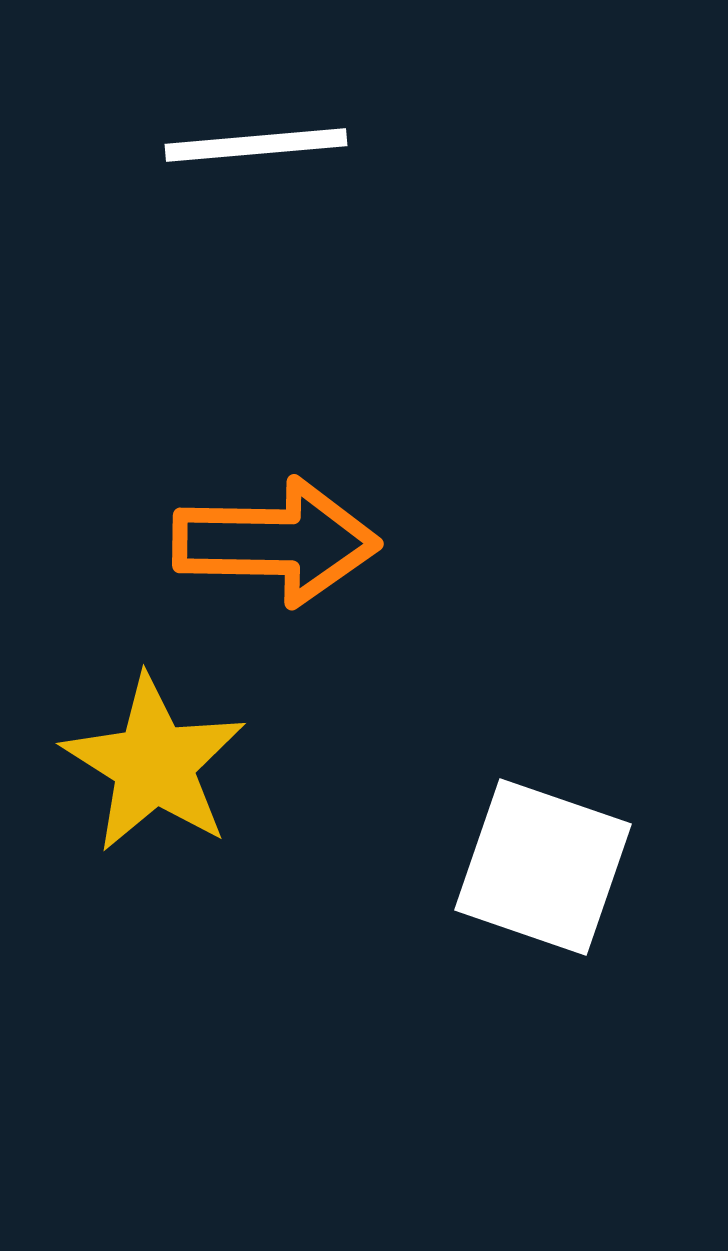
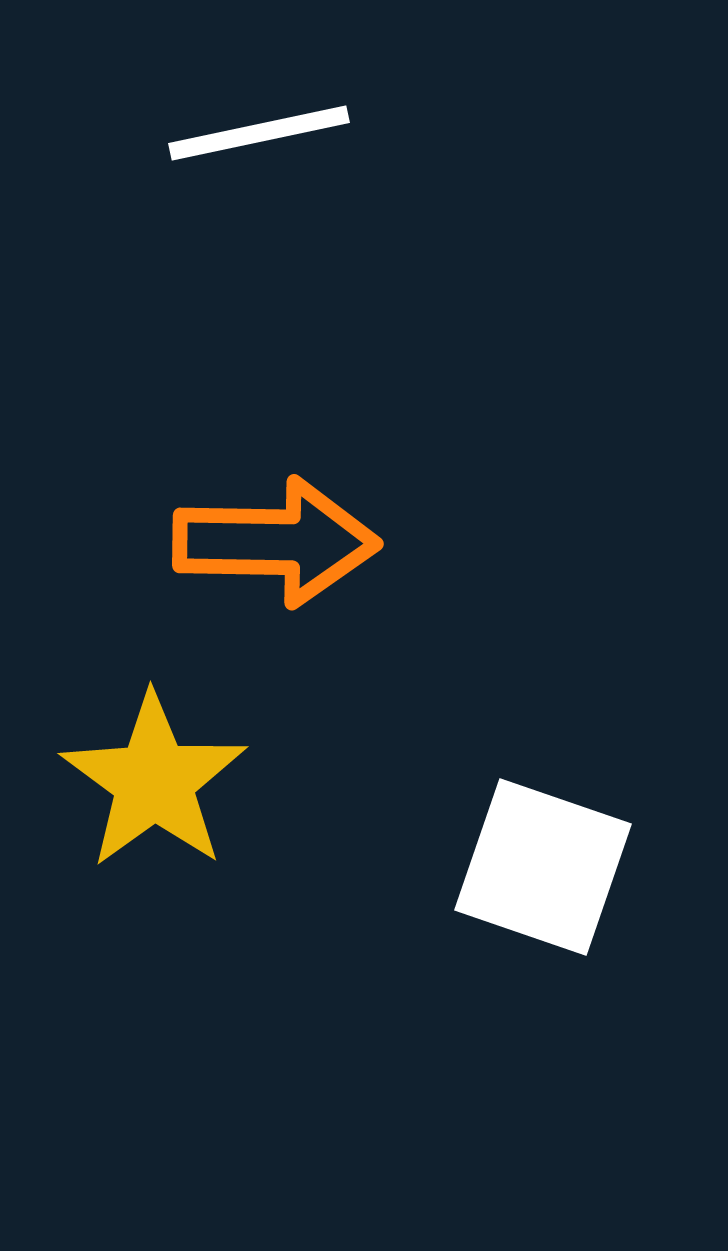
white line: moved 3 px right, 12 px up; rotated 7 degrees counterclockwise
yellow star: moved 17 px down; rotated 4 degrees clockwise
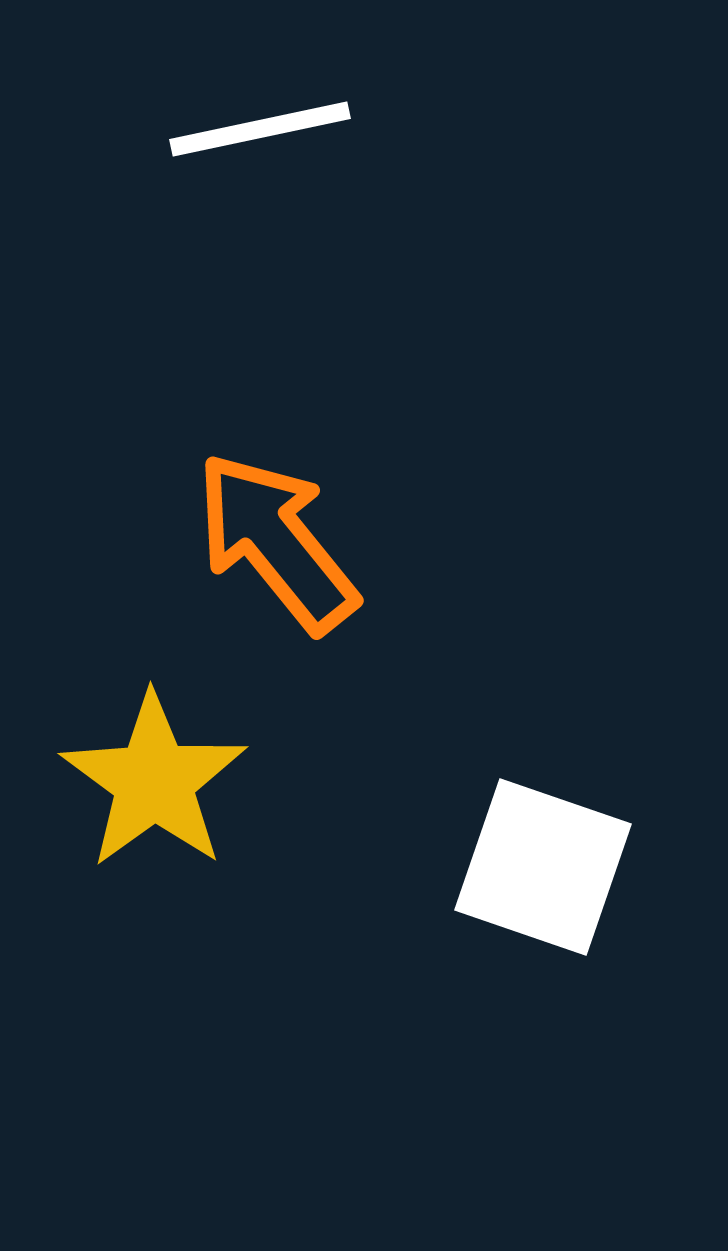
white line: moved 1 px right, 4 px up
orange arrow: rotated 130 degrees counterclockwise
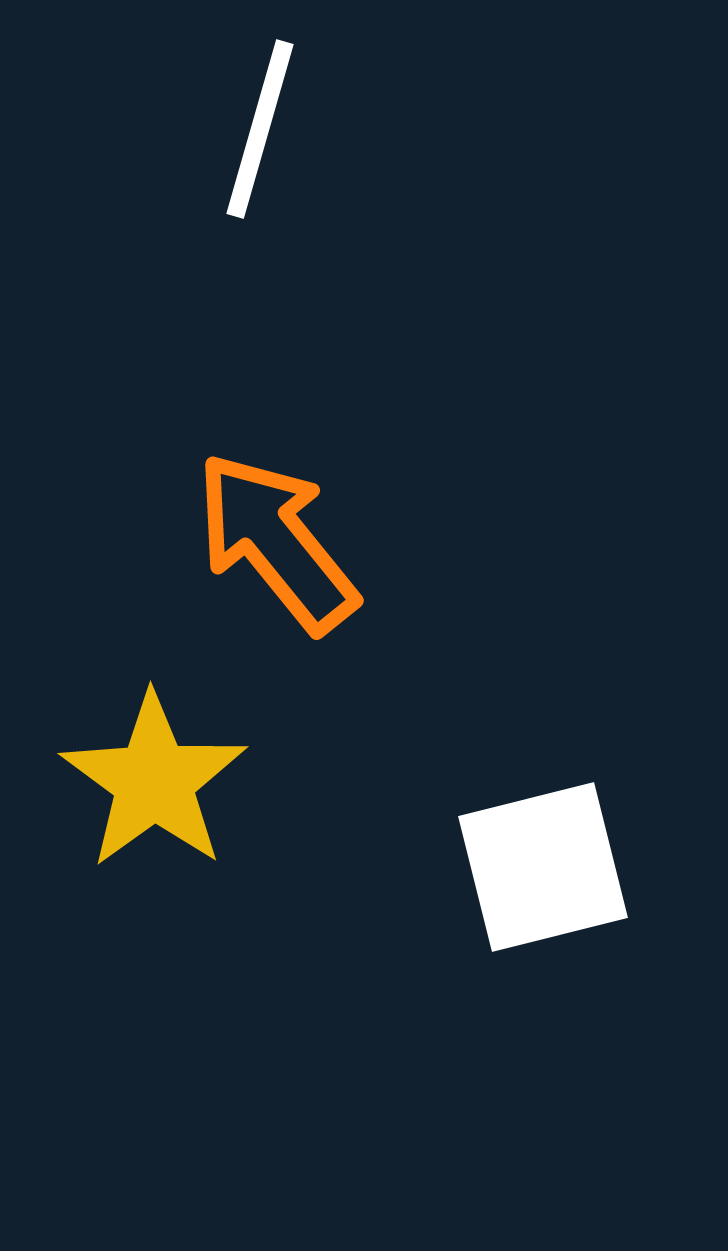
white line: rotated 62 degrees counterclockwise
white square: rotated 33 degrees counterclockwise
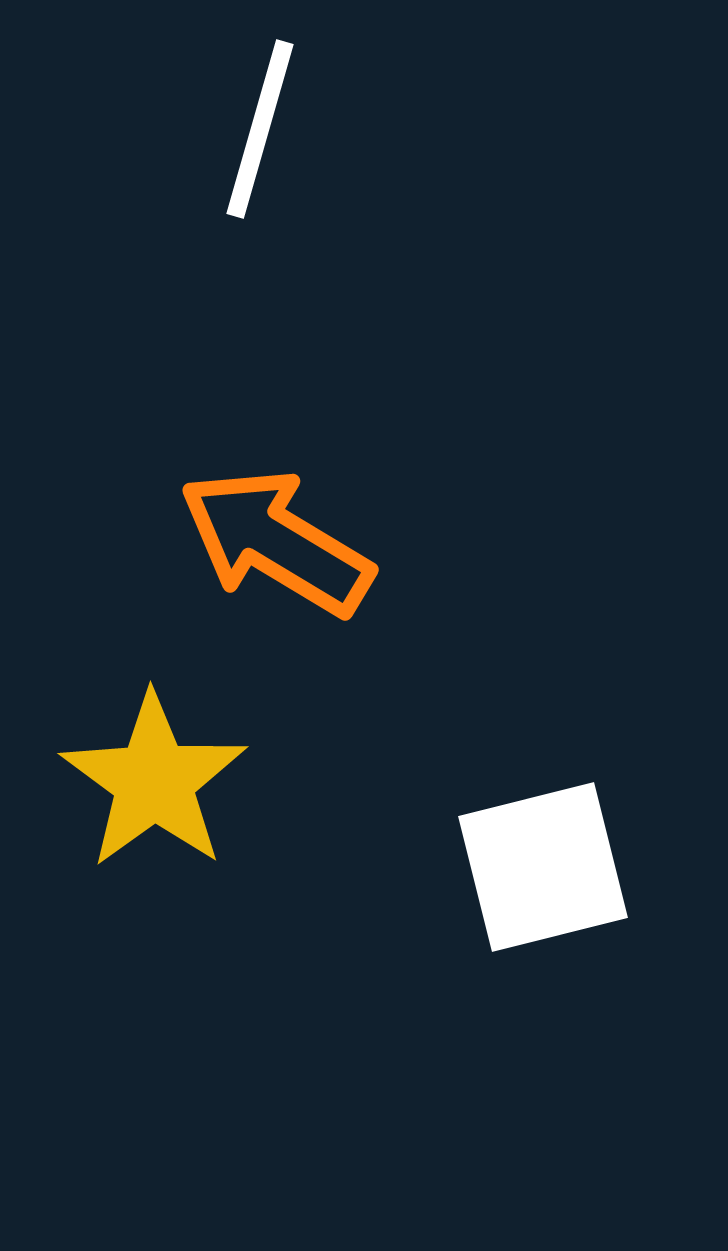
orange arrow: rotated 20 degrees counterclockwise
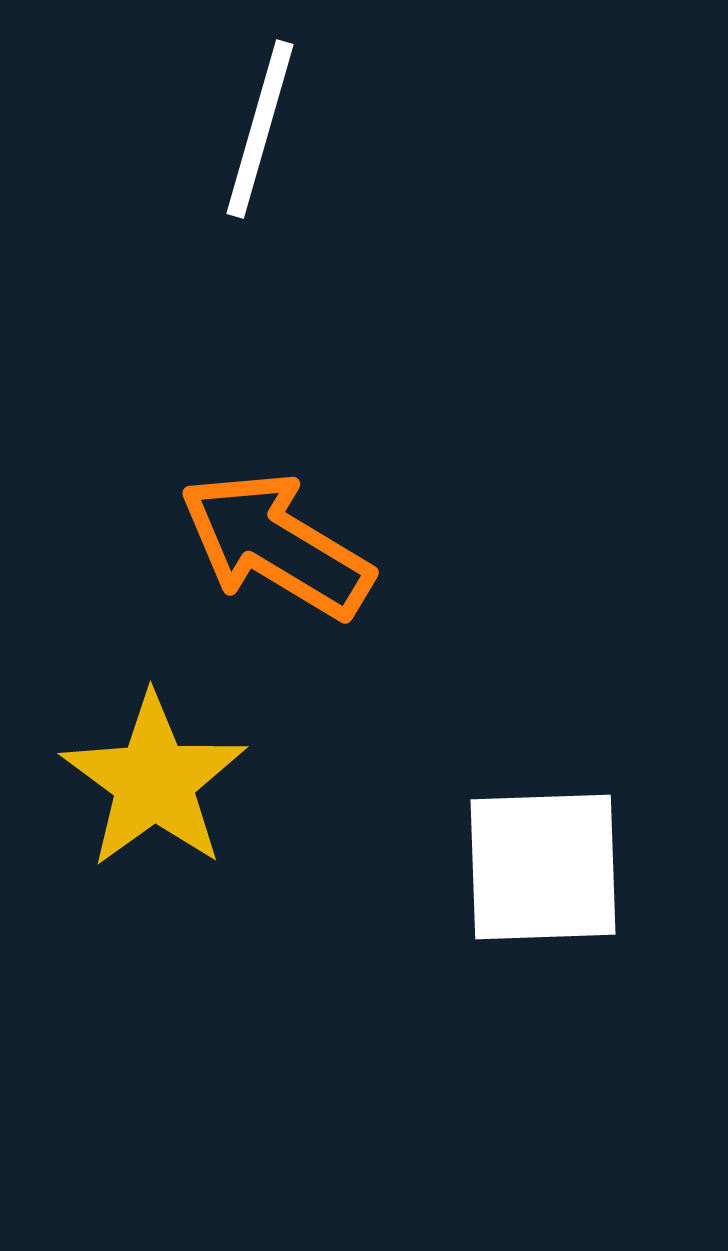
orange arrow: moved 3 px down
white square: rotated 12 degrees clockwise
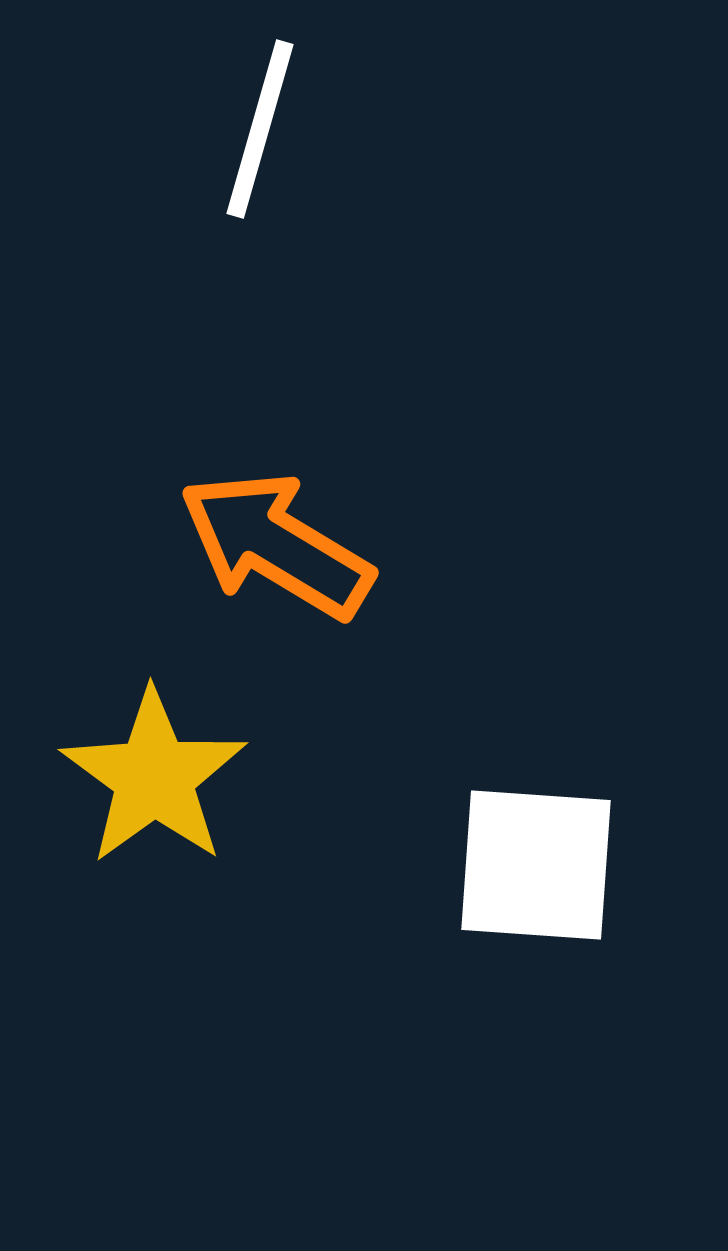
yellow star: moved 4 px up
white square: moved 7 px left, 2 px up; rotated 6 degrees clockwise
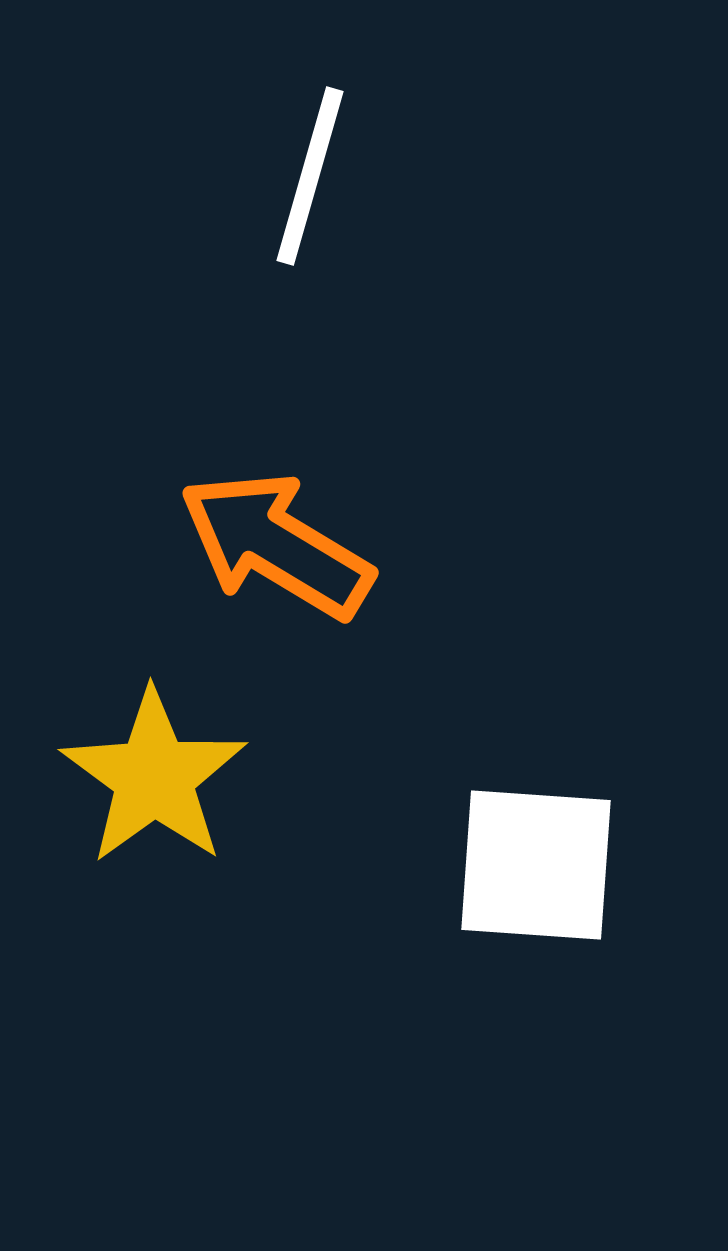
white line: moved 50 px right, 47 px down
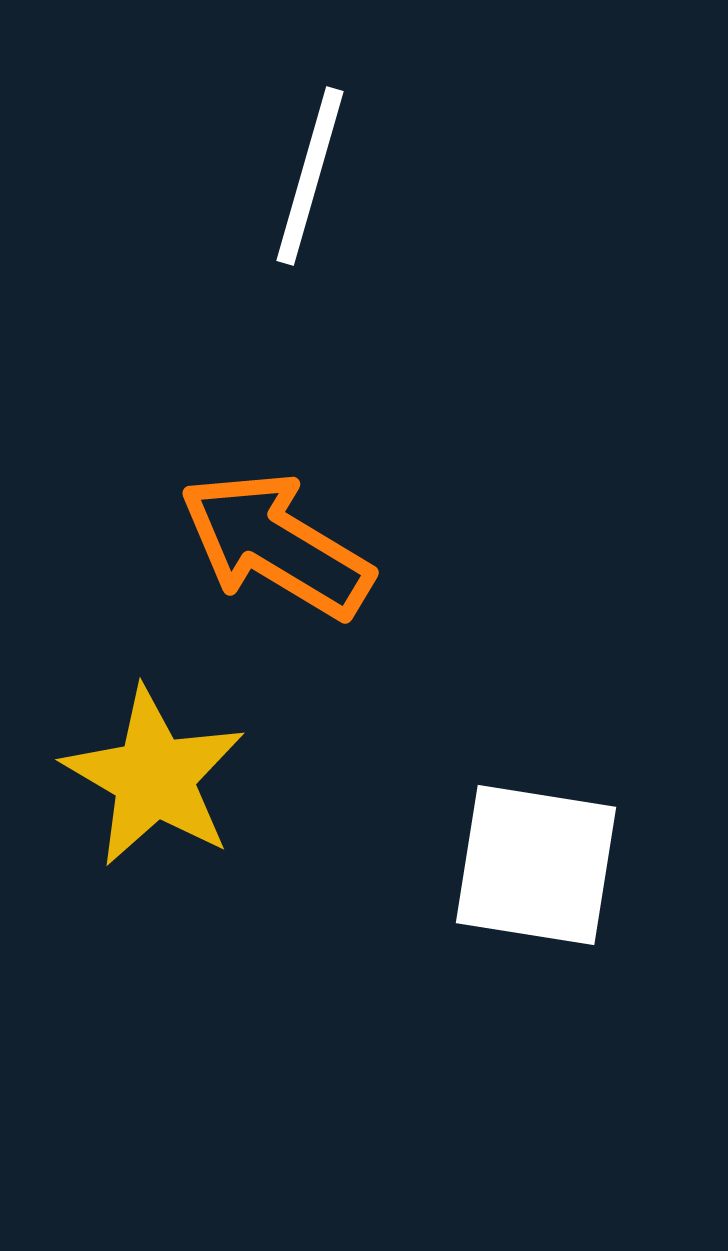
yellow star: rotated 6 degrees counterclockwise
white square: rotated 5 degrees clockwise
